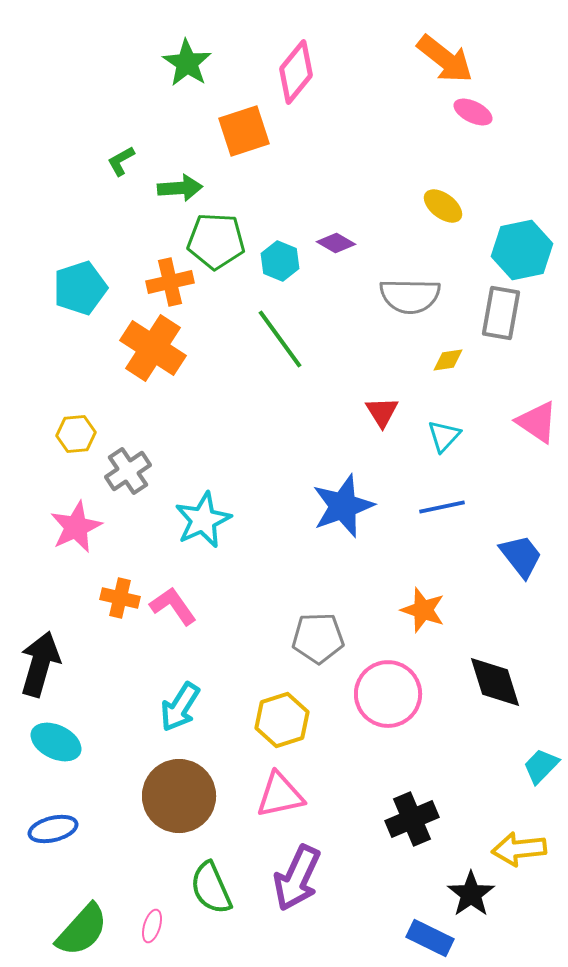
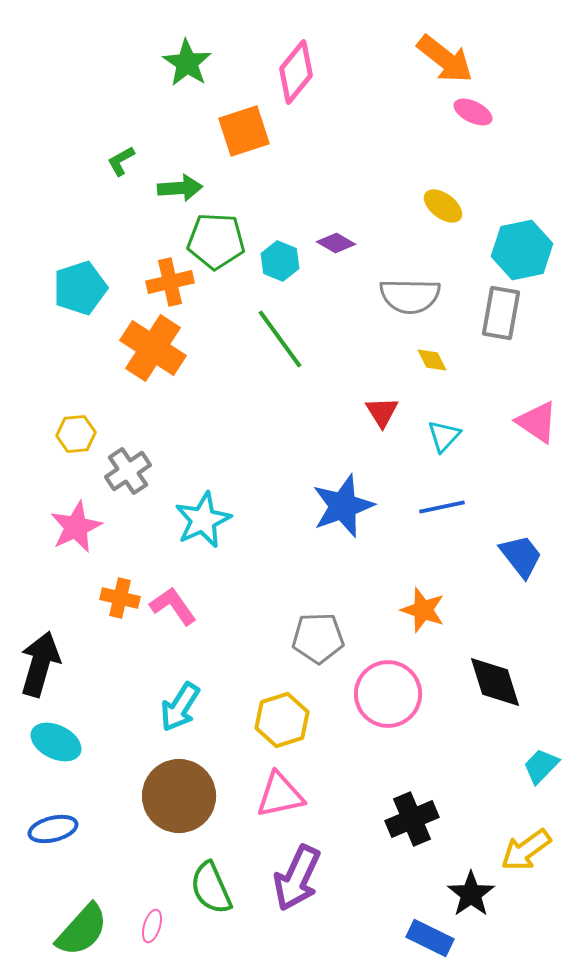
yellow diamond at (448, 360): moved 16 px left; rotated 72 degrees clockwise
yellow arrow at (519, 849): moved 7 px right, 1 px down; rotated 30 degrees counterclockwise
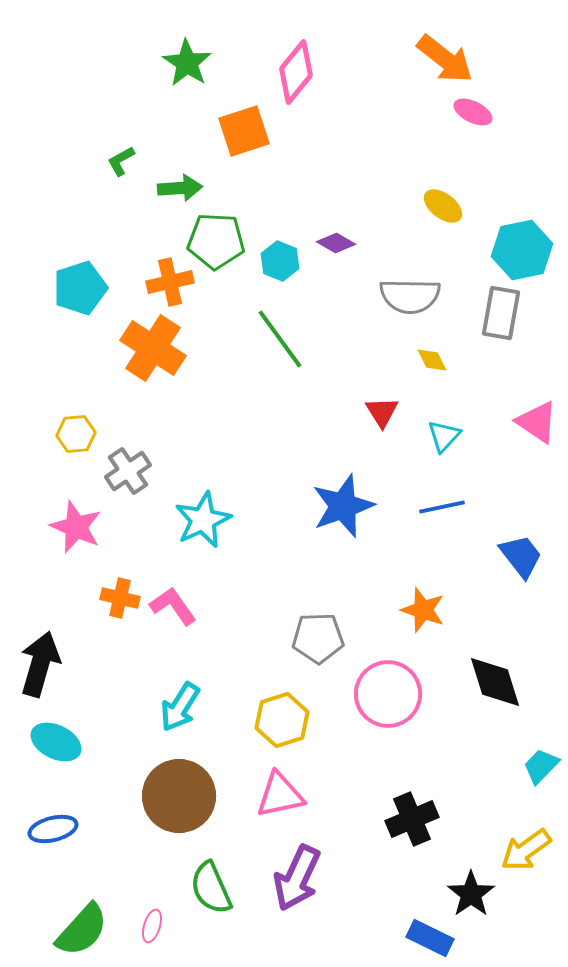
pink star at (76, 527): rotated 24 degrees counterclockwise
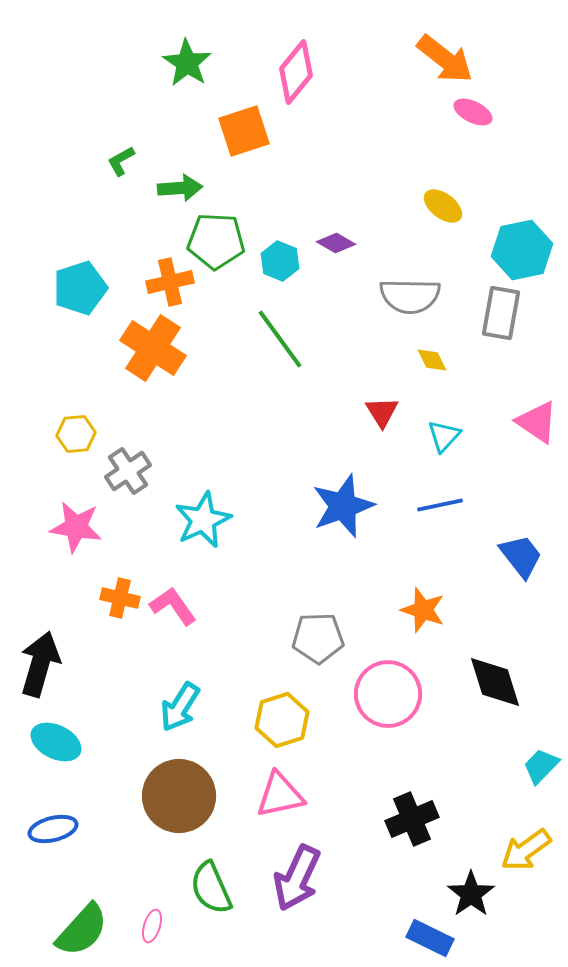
blue line at (442, 507): moved 2 px left, 2 px up
pink star at (76, 527): rotated 14 degrees counterclockwise
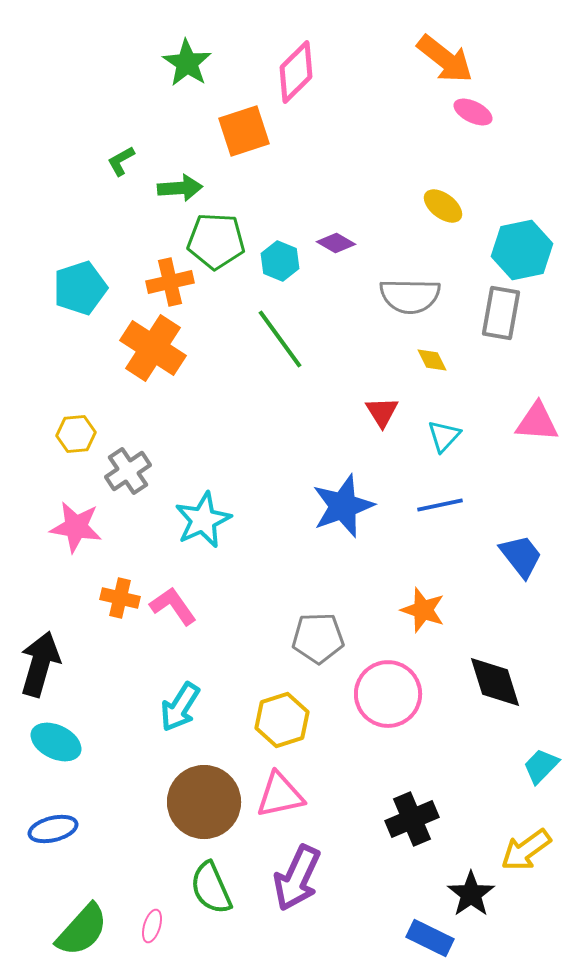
pink diamond at (296, 72): rotated 6 degrees clockwise
pink triangle at (537, 422): rotated 30 degrees counterclockwise
brown circle at (179, 796): moved 25 px right, 6 px down
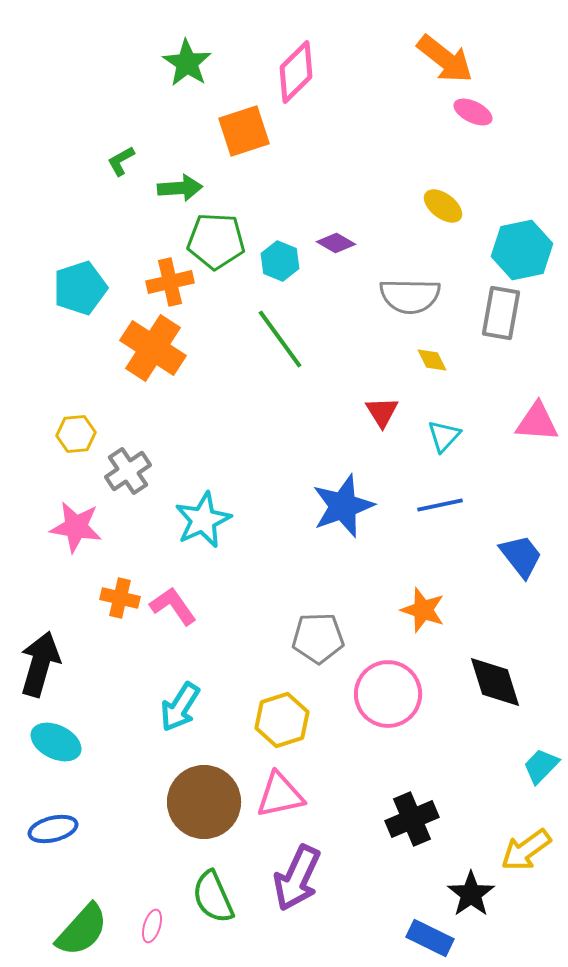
green semicircle at (211, 888): moved 2 px right, 9 px down
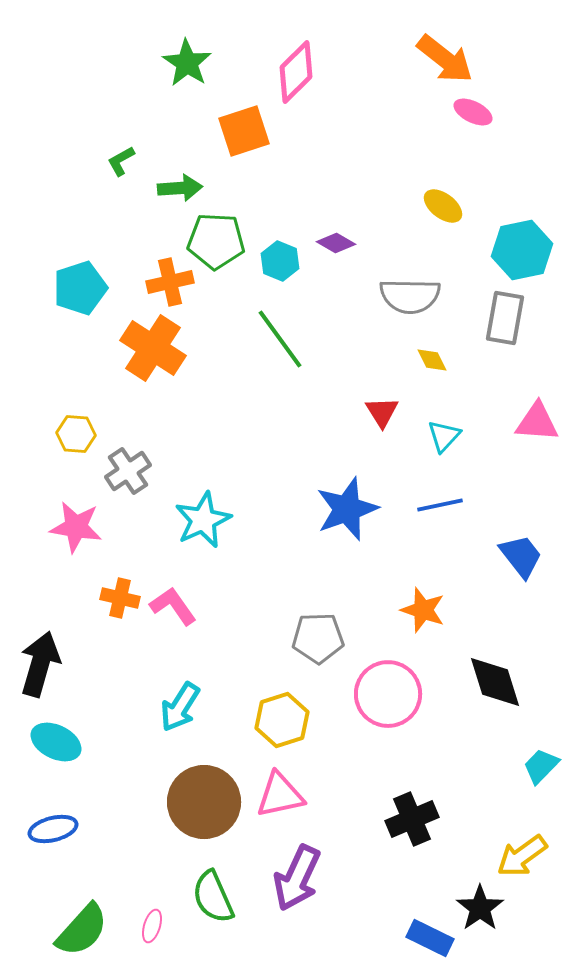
gray rectangle at (501, 313): moved 4 px right, 5 px down
yellow hexagon at (76, 434): rotated 9 degrees clockwise
blue star at (343, 506): moved 4 px right, 3 px down
yellow arrow at (526, 850): moved 4 px left, 6 px down
black star at (471, 894): moved 9 px right, 14 px down
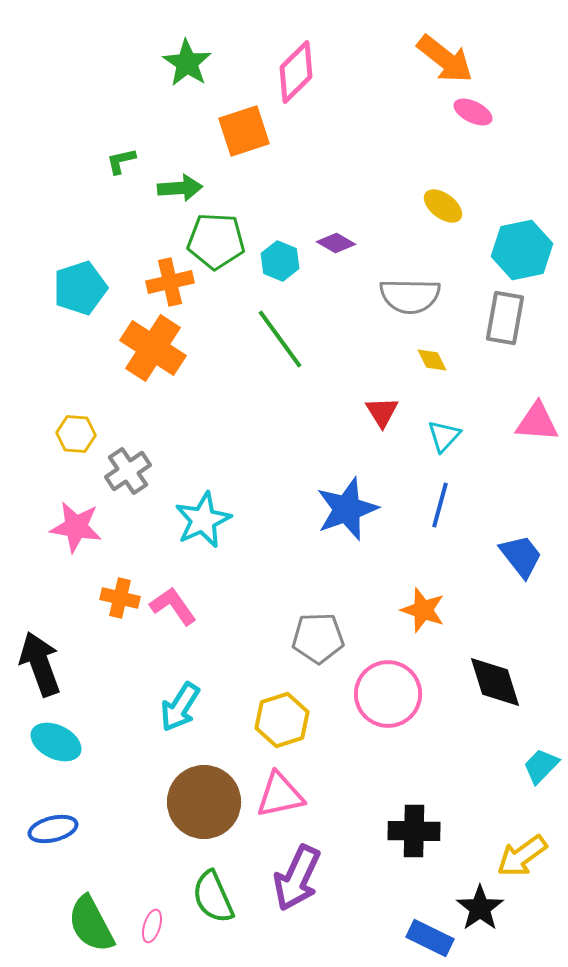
green L-shape at (121, 161): rotated 16 degrees clockwise
blue line at (440, 505): rotated 63 degrees counterclockwise
black arrow at (40, 664): rotated 36 degrees counterclockwise
black cross at (412, 819): moved 2 px right, 12 px down; rotated 24 degrees clockwise
green semicircle at (82, 930): moved 9 px right, 6 px up; rotated 110 degrees clockwise
